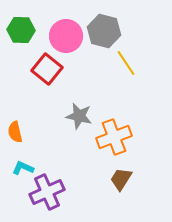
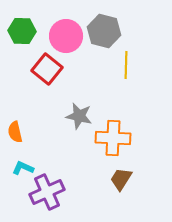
green hexagon: moved 1 px right, 1 px down
yellow line: moved 2 px down; rotated 36 degrees clockwise
orange cross: moved 1 px left, 1 px down; rotated 24 degrees clockwise
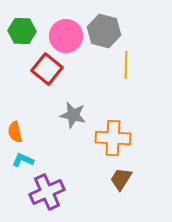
gray star: moved 6 px left, 1 px up
cyan L-shape: moved 8 px up
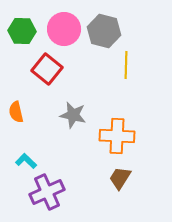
pink circle: moved 2 px left, 7 px up
orange semicircle: moved 1 px right, 20 px up
orange cross: moved 4 px right, 2 px up
cyan L-shape: moved 3 px right, 1 px down; rotated 20 degrees clockwise
brown trapezoid: moved 1 px left, 1 px up
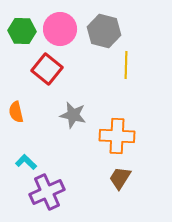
pink circle: moved 4 px left
cyan L-shape: moved 1 px down
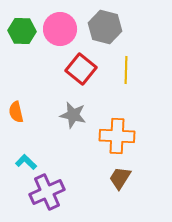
gray hexagon: moved 1 px right, 4 px up
yellow line: moved 5 px down
red square: moved 34 px right
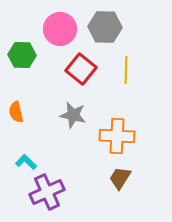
gray hexagon: rotated 12 degrees counterclockwise
green hexagon: moved 24 px down
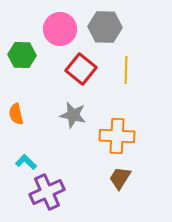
orange semicircle: moved 2 px down
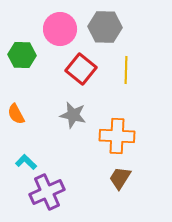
orange semicircle: rotated 15 degrees counterclockwise
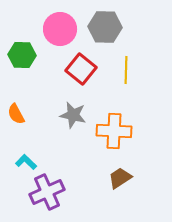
orange cross: moved 3 px left, 5 px up
brown trapezoid: rotated 25 degrees clockwise
